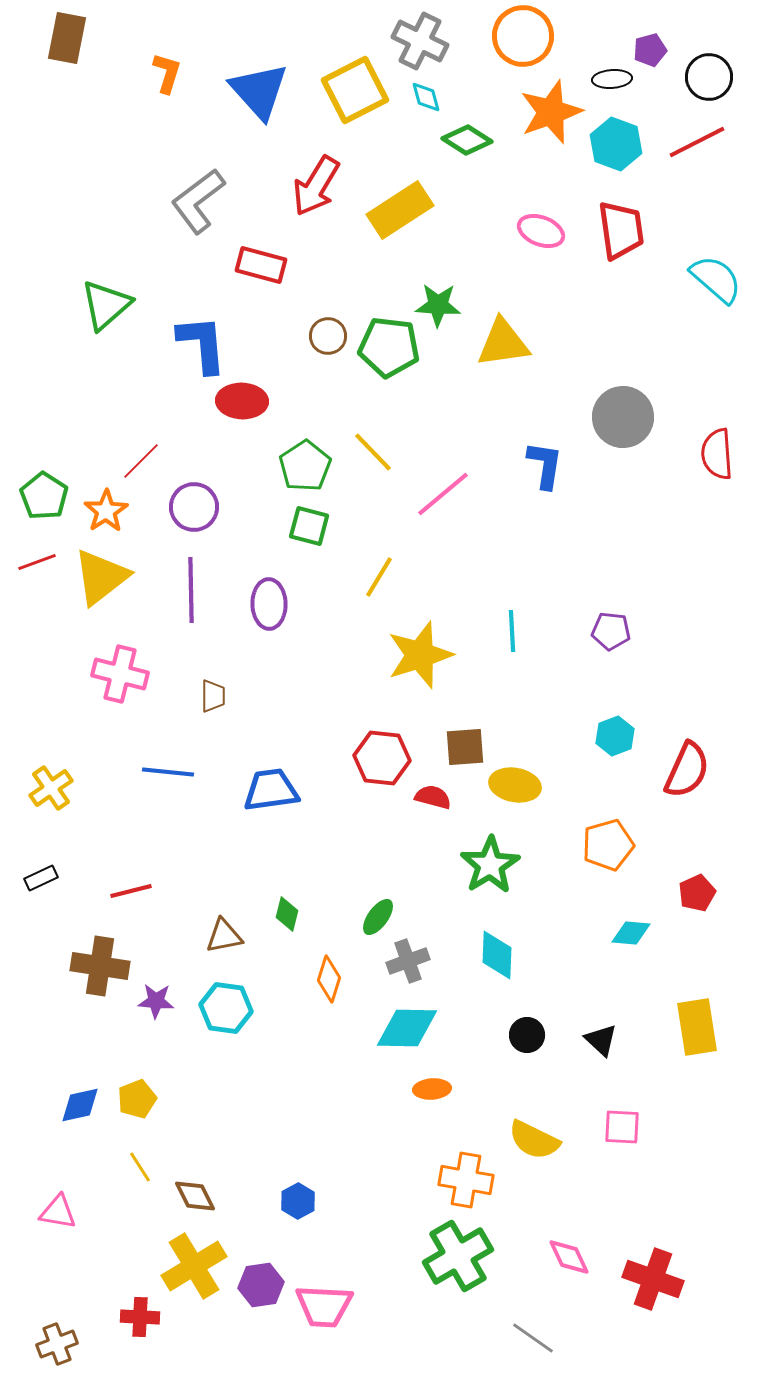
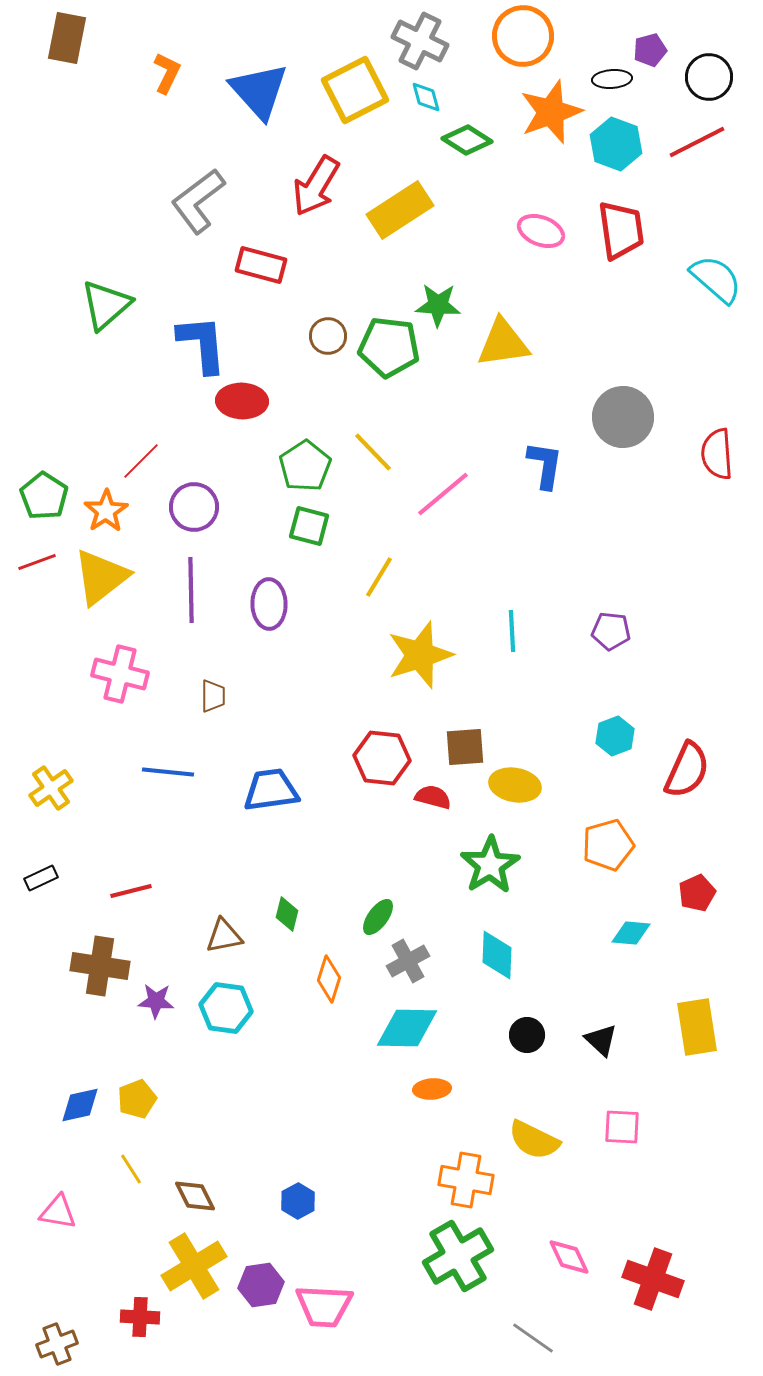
orange L-shape at (167, 73): rotated 9 degrees clockwise
gray cross at (408, 961): rotated 9 degrees counterclockwise
yellow line at (140, 1167): moved 9 px left, 2 px down
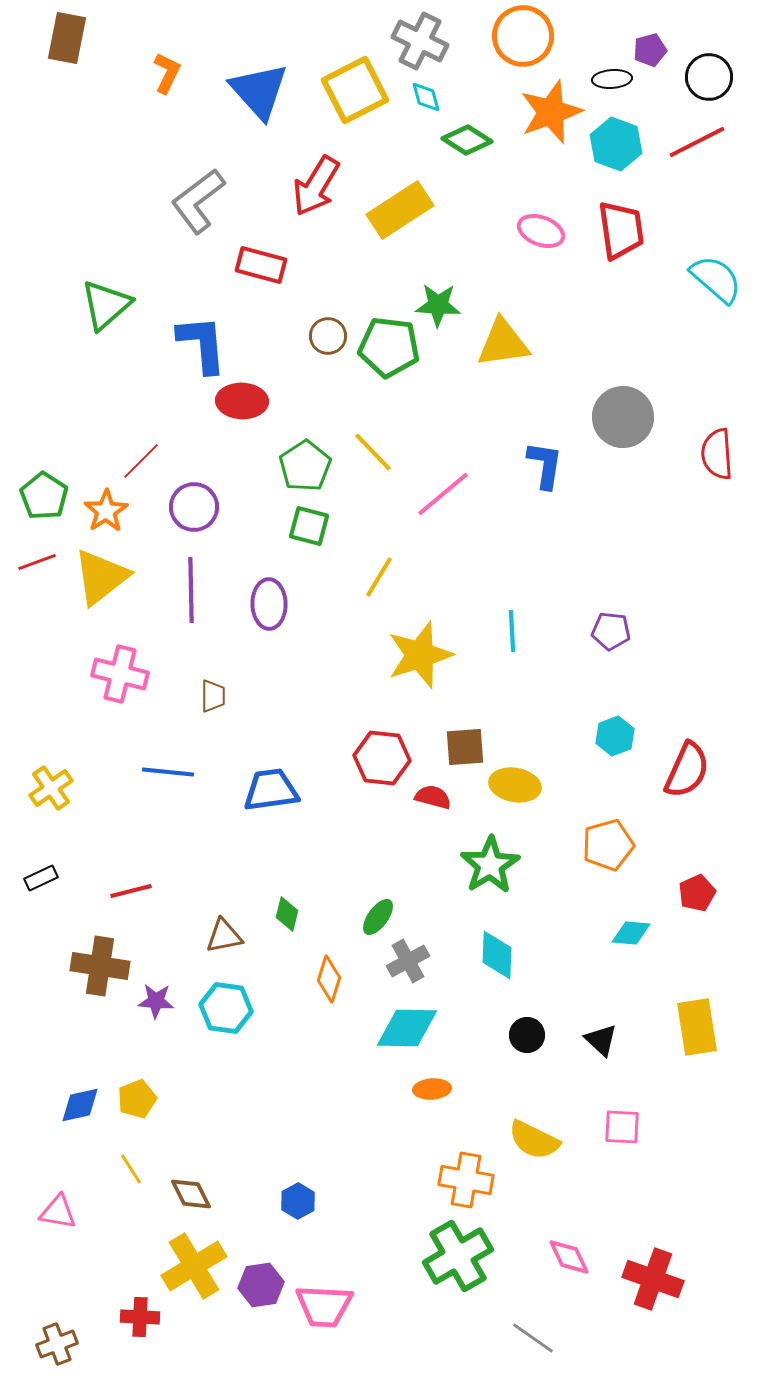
brown diamond at (195, 1196): moved 4 px left, 2 px up
